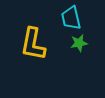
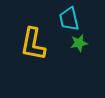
cyan trapezoid: moved 2 px left, 1 px down
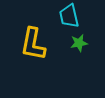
cyan trapezoid: moved 3 px up
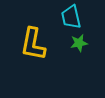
cyan trapezoid: moved 2 px right, 1 px down
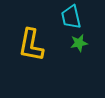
yellow L-shape: moved 2 px left, 1 px down
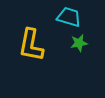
cyan trapezoid: moved 2 px left; rotated 120 degrees clockwise
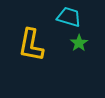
green star: rotated 24 degrees counterclockwise
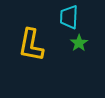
cyan trapezoid: rotated 105 degrees counterclockwise
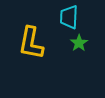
yellow L-shape: moved 2 px up
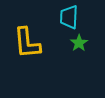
yellow L-shape: moved 4 px left; rotated 16 degrees counterclockwise
